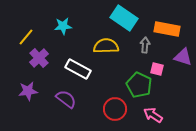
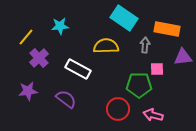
cyan star: moved 3 px left
purple triangle: rotated 24 degrees counterclockwise
pink square: rotated 16 degrees counterclockwise
green pentagon: rotated 25 degrees counterclockwise
red circle: moved 3 px right
pink arrow: rotated 18 degrees counterclockwise
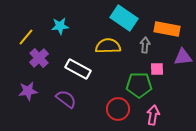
yellow semicircle: moved 2 px right
pink arrow: rotated 84 degrees clockwise
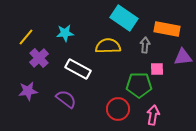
cyan star: moved 5 px right, 7 px down
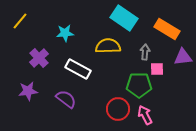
orange rectangle: rotated 20 degrees clockwise
yellow line: moved 6 px left, 16 px up
gray arrow: moved 7 px down
pink arrow: moved 8 px left; rotated 36 degrees counterclockwise
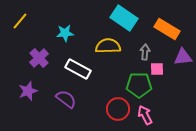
purple star: rotated 12 degrees counterclockwise
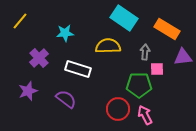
white rectangle: rotated 10 degrees counterclockwise
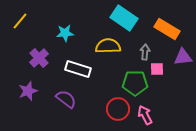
green pentagon: moved 4 px left, 2 px up
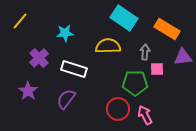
white rectangle: moved 4 px left
purple star: rotated 18 degrees counterclockwise
purple semicircle: rotated 90 degrees counterclockwise
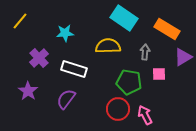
purple triangle: rotated 24 degrees counterclockwise
pink square: moved 2 px right, 5 px down
green pentagon: moved 6 px left, 1 px up; rotated 10 degrees clockwise
